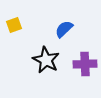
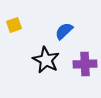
blue semicircle: moved 2 px down
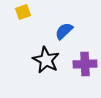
yellow square: moved 9 px right, 13 px up
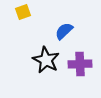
purple cross: moved 5 px left
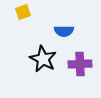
blue semicircle: rotated 138 degrees counterclockwise
black star: moved 3 px left, 1 px up
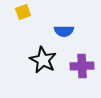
black star: moved 1 px down
purple cross: moved 2 px right, 2 px down
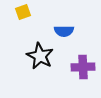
black star: moved 3 px left, 4 px up
purple cross: moved 1 px right, 1 px down
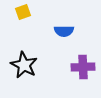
black star: moved 16 px left, 9 px down
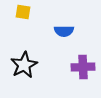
yellow square: rotated 28 degrees clockwise
black star: rotated 16 degrees clockwise
